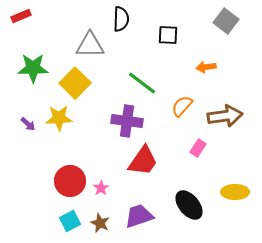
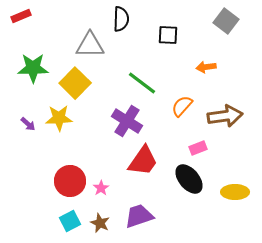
purple cross: rotated 24 degrees clockwise
pink rectangle: rotated 36 degrees clockwise
black ellipse: moved 26 px up
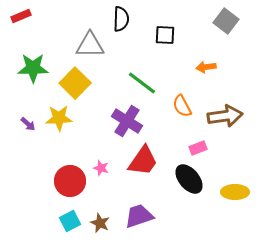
black square: moved 3 px left
orange semicircle: rotated 70 degrees counterclockwise
pink star: moved 20 px up; rotated 21 degrees counterclockwise
